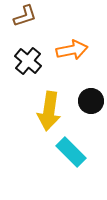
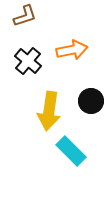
cyan rectangle: moved 1 px up
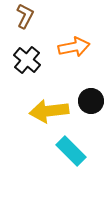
brown L-shape: rotated 45 degrees counterclockwise
orange arrow: moved 2 px right, 3 px up
black cross: moved 1 px left, 1 px up
yellow arrow: rotated 75 degrees clockwise
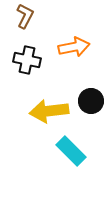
black cross: rotated 28 degrees counterclockwise
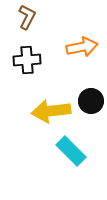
brown L-shape: moved 2 px right, 1 px down
orange arrow: moved 8 px right
black cross: rotated 16 degrees counterclockwise
yellow arrow: moved 2 px right
